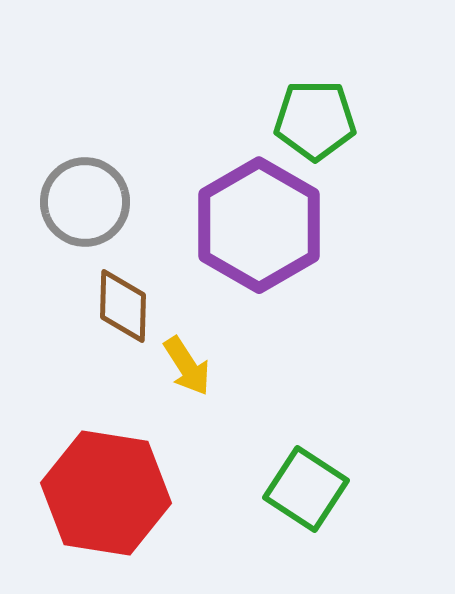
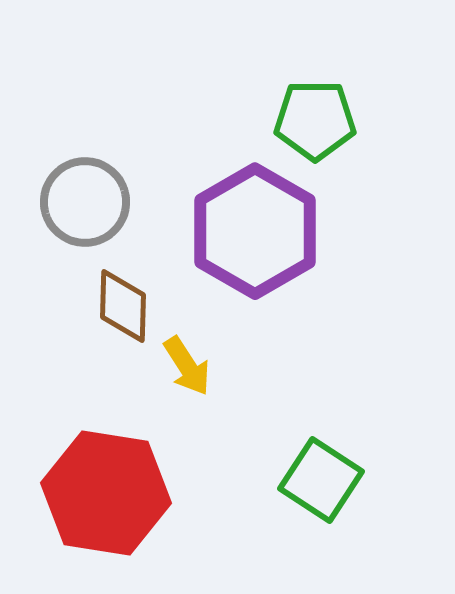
purple hexagon: moved 4 px left, 6 px down
green square: moved 15 px right, 9 px up
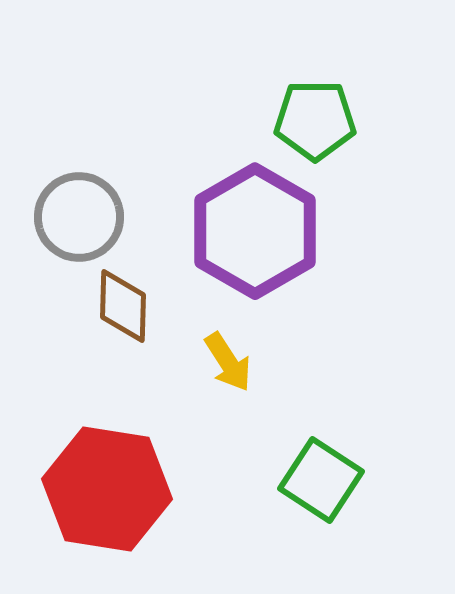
gray circle: moved 6 px left, 15 px down
yellow arrow: moved 41 px right, 4 px up
red hexagon: moved 1 px right, 4 px up
